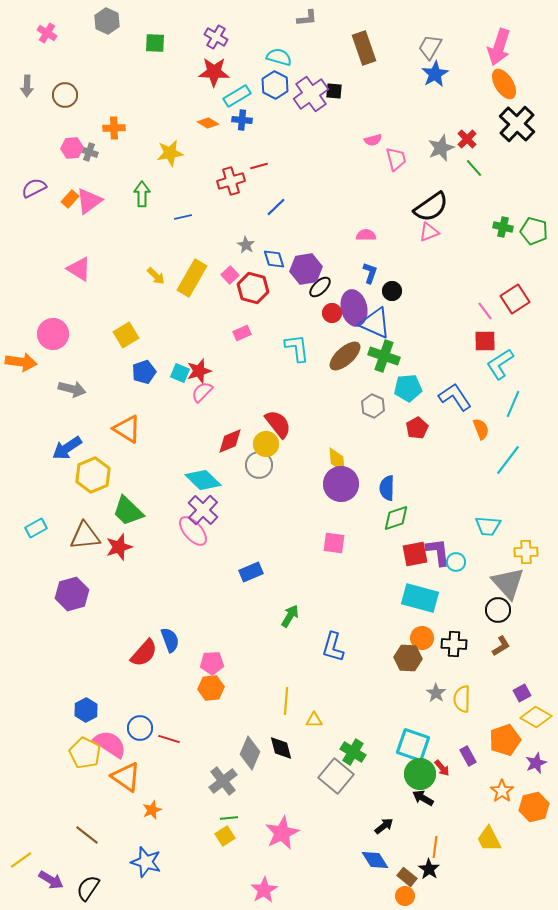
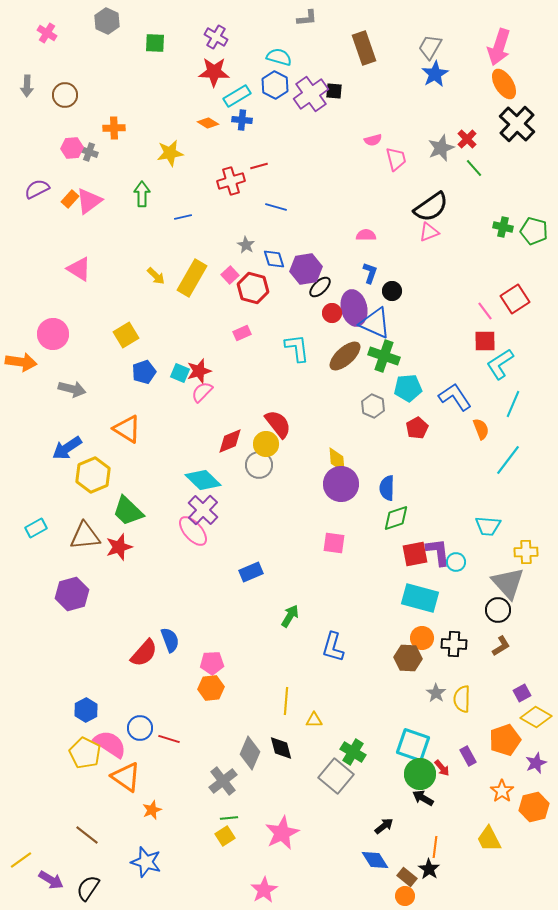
purple semicircle at (34, 188): moved 3 px right, 1 px down
blue line at (276, 207): rotated 60 degrees clockwise
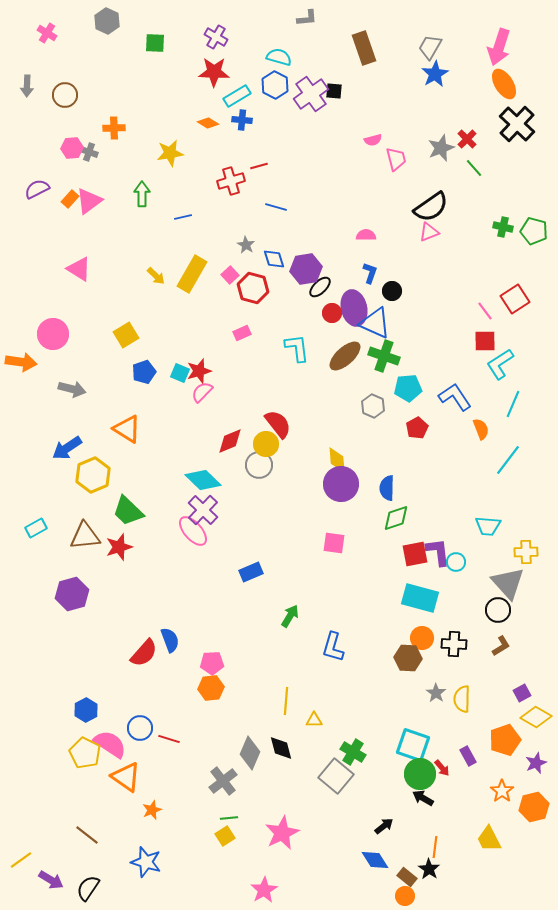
yellow rectangle at (192, 278): moved 4 px up
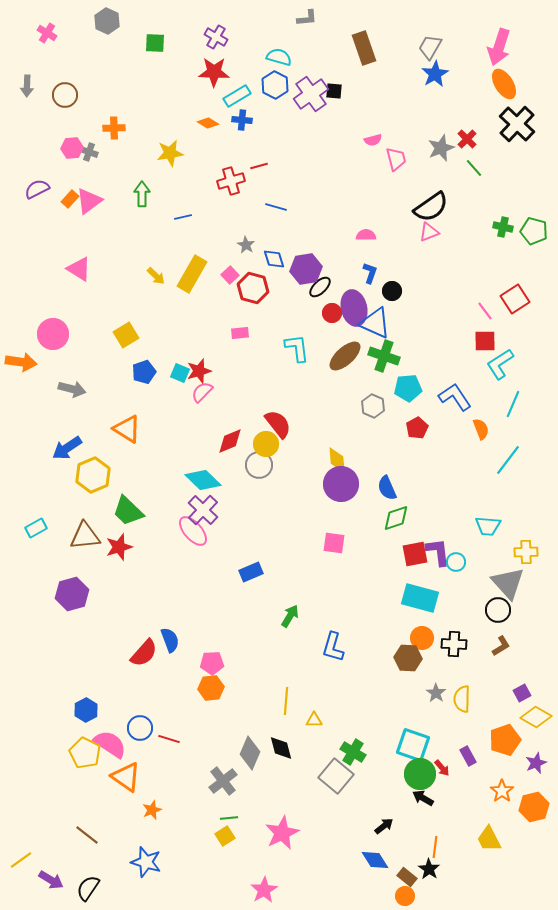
pink rectangle at (242, 333): moved 2 px left; rotated 18 degrees clockwise
blue semicircle at (387, 488): rotated 25 degrees counterclockwise
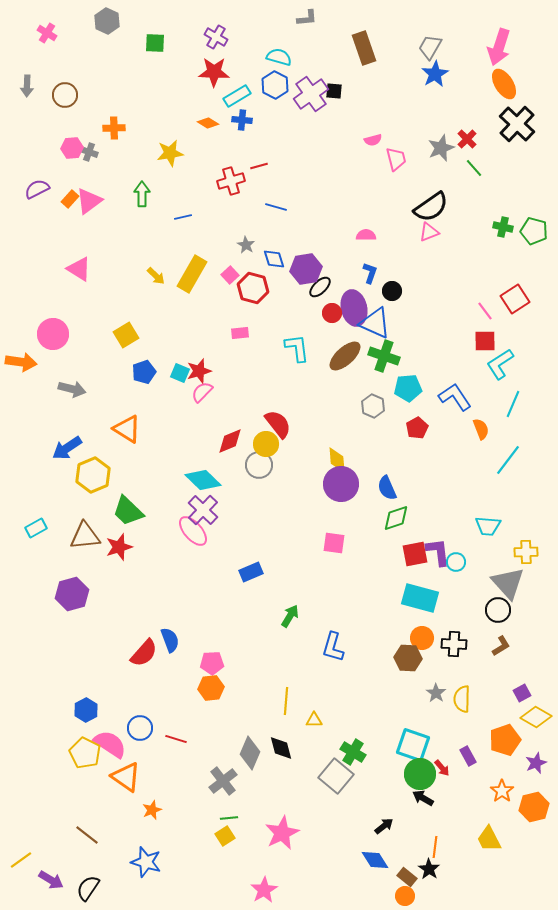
red line at (169, 739): moved 7 px right
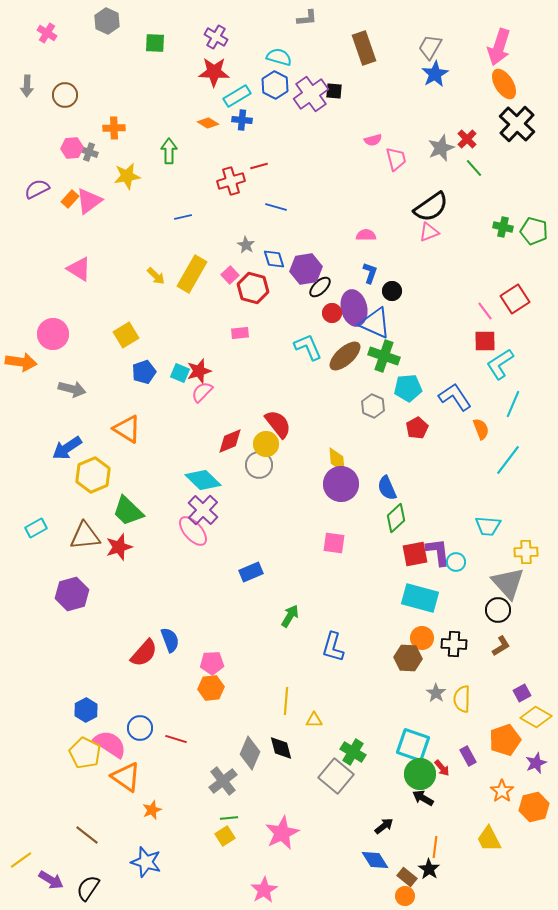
yellow star at (170, 153): moved 43 px left, 23 px down
green arrow at (142, 194): moved 27 px right, 43 px up
cyan L-shape at (297, 348): moved 11 px right, 1 px up; rotated 16 degrees counterclockwise
green diamond at (396, 518): rotated 24 degrees counterclockwise
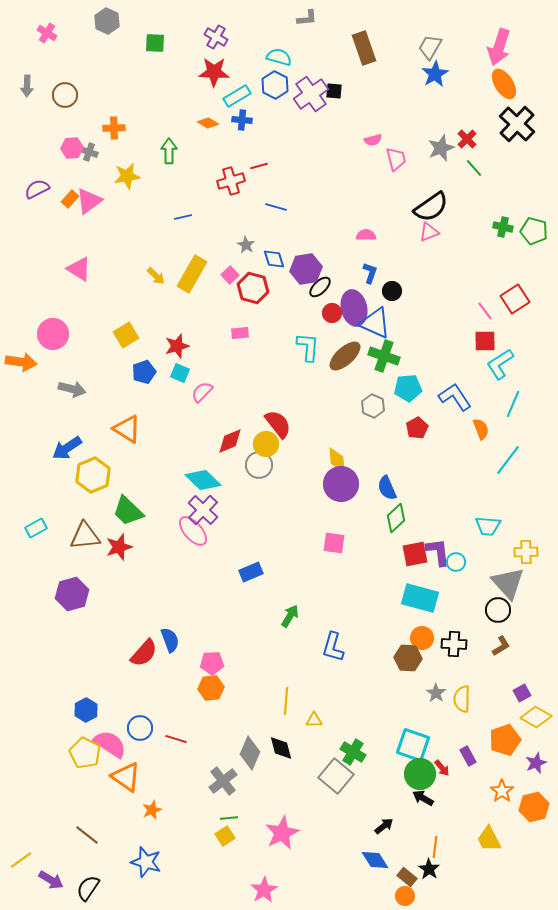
cyan L-shape at (308, 347): rotated 28 degrees clockwise
red star at (199, 371): moved 22 px left, 25 px up
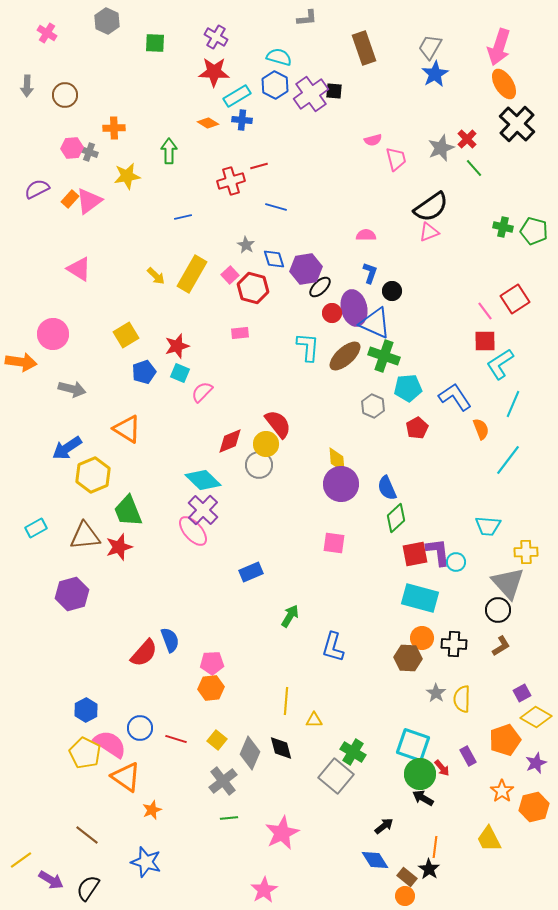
green trapezoid at (128, 511): rotated 24 degrees clockwise
yellow square at (225, 836): moved 8 px left, 96 px up; rotated 18 degrees counterclockwise
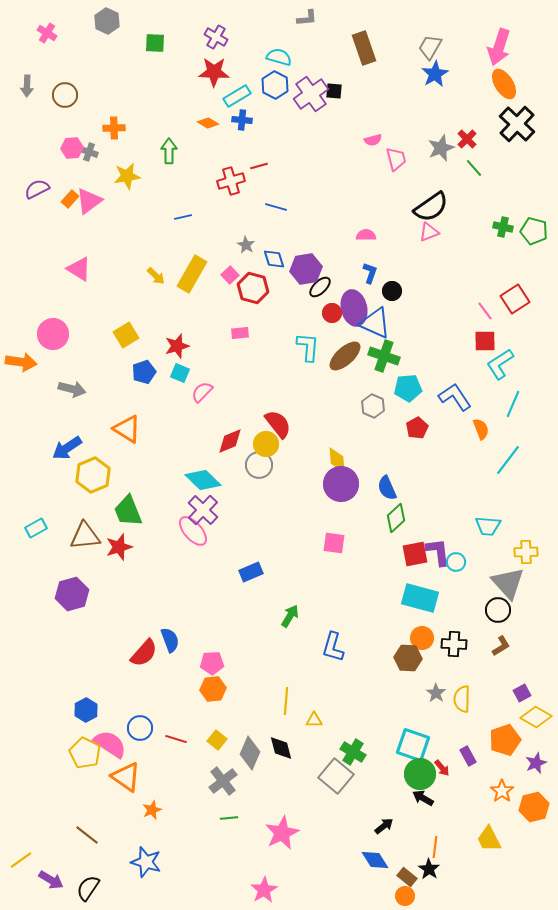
orange hexagon at (211, 688): moved 2 px right, 1 px down
